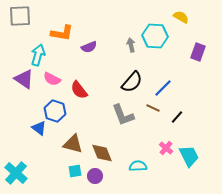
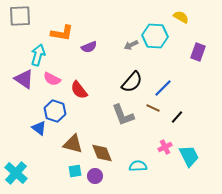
gray arrow: rotated 104 degrees counterclockwise
pink cross: moved 1 px left, 1 px up; rotated 24 degrees clockwise
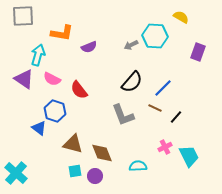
gray square: moved 3 px right
brown line: moved 2 px right
black line: moved 1 px left
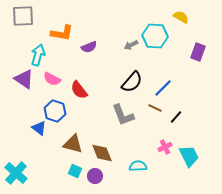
cyan square: rotated 32 degrees clockwise
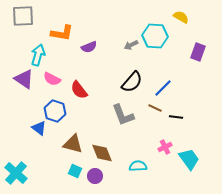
black line: rotated 56 degrees clockwise
cyan trapezoid: moved 3 px down; rotated 10 degrees counterclockwise
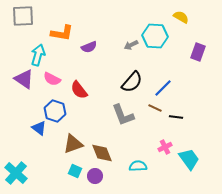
brown triangle: rotated 35 degrees counterclockwise
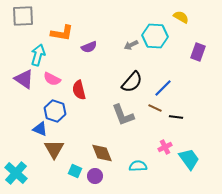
red semicircle: rotated 24 degrees clockwise
blue triangle: moved 1 px right, 1 px down; rotated 14 degrees counterclockwise
brown triangle: moved 19 px left, 5 px down; rotated 40 degrees counterclockwise
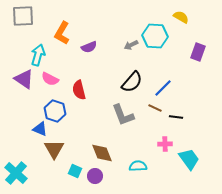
orange L-shape: rotated 110 degrees clockwise
pink semicircle: moved 2 px left
pink cross: moved 3 px up; rotated 24 degrees clockwise
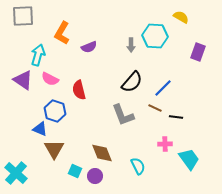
gray arrow: rotated 64 degrees counterclockwise
purple triangle: moved 1 px left, 1 px down
cyan semicircle: rotated 66 degrees clockwise
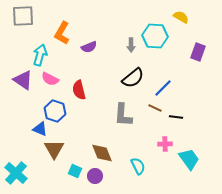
cyan arrow: moved 2 px right
black semicircle: moved 1 px right, 4 px up; rotated 10 degrees clockwise
gray L-shape: rotated 25 degrees clockwise
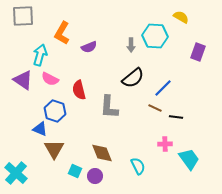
gray L-shape: moved 14 px left, 8 px up
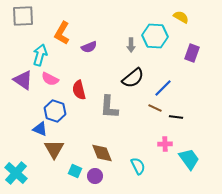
purple rectangle: moved 6 px left, 1 px down
